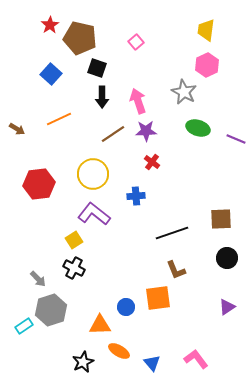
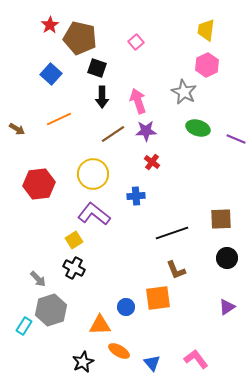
cyan rectangle: rotated 24 degrees counterclockwise
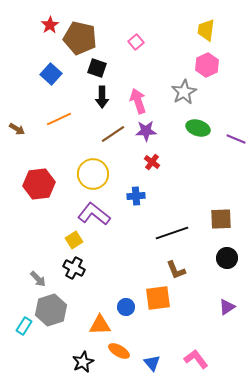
gray star: rotated 15 degrees clockwise
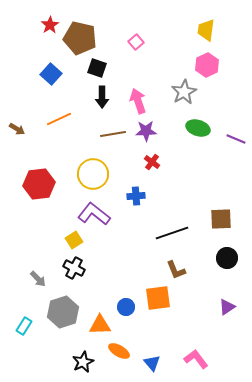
brown line: rotated 25 degrees clockwise
gray hexagon: moved 12 px right, 2 px down
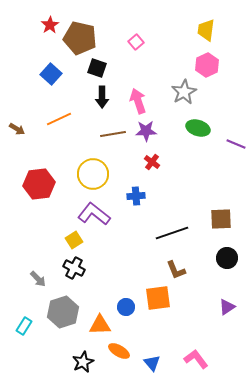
purple line: moved 5 px down
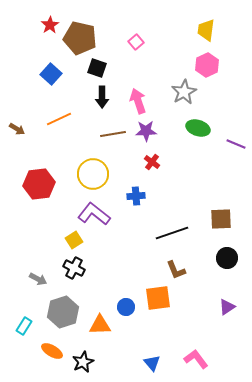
gray arrow: rotated 18 degrees counterclockwise
orange ellipse: moved 67 px left
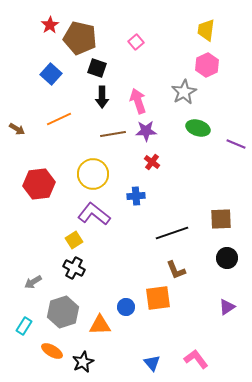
gray arrow: moved 5 px left, 3 px down; rotated 120 degrees clockwise
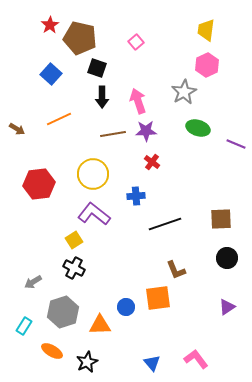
black line: moved 7 px left, 9 px up
black star: moved 4 px right
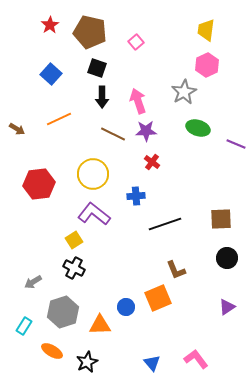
brown pentagon: moved 10 px right, 6 px up
brown line: rotated 35 degrees clockwise
orange square: rotated 16 degrees counterclockwise
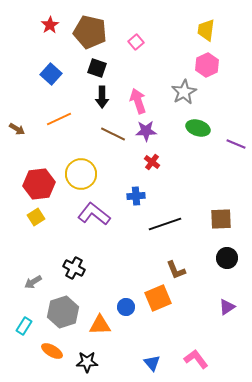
yellow circle: moved 12 px left
yellow square: moved 38 px left, 23 px up
black star: rotated 25 degrees clockwise
